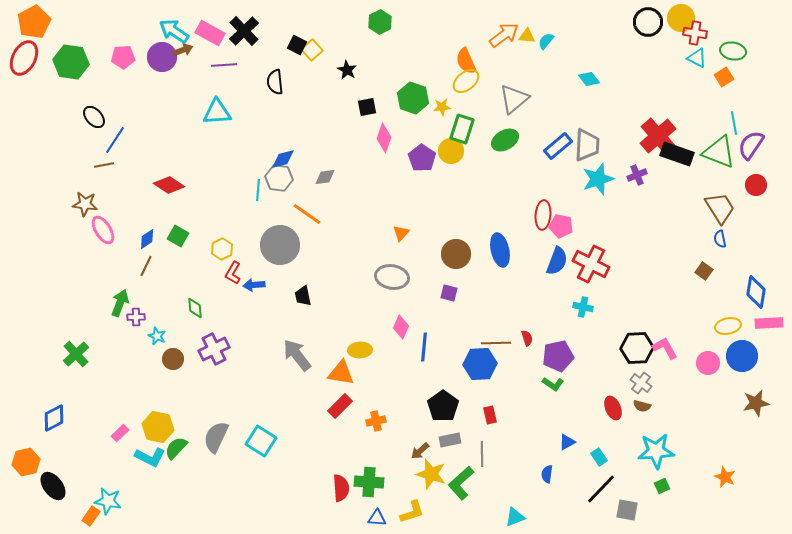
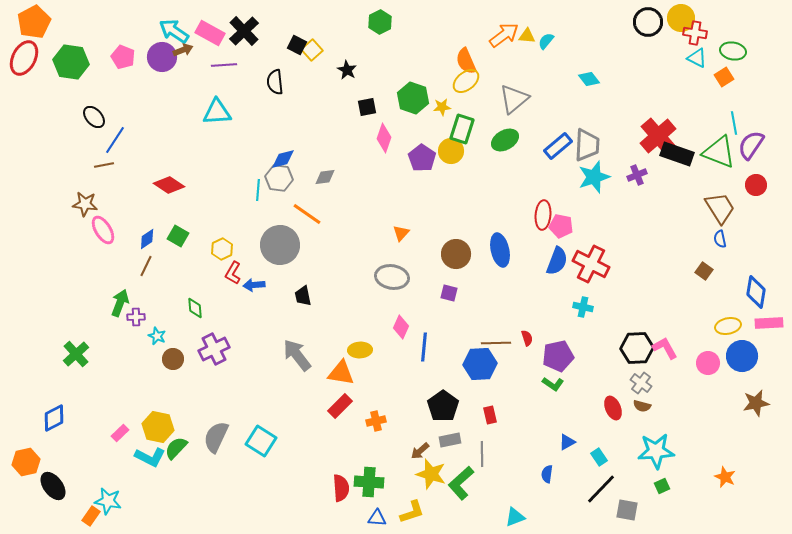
pink pentagon at (123, 57): rotated 25 degrees clockwise
cyan star at (598, 179): moved 4 px left, 2 px up
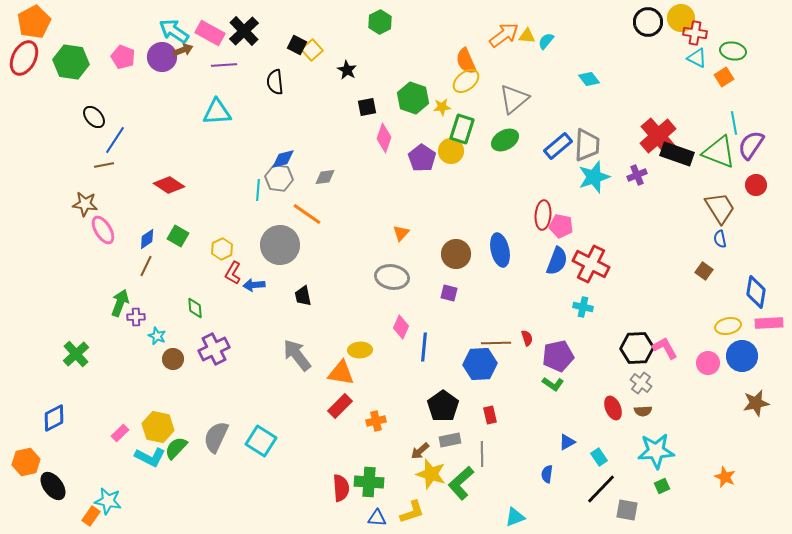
brown semicircle at (642, 406): moved 1 px right, 5 px down; rotated 18 degrees counterclockwise
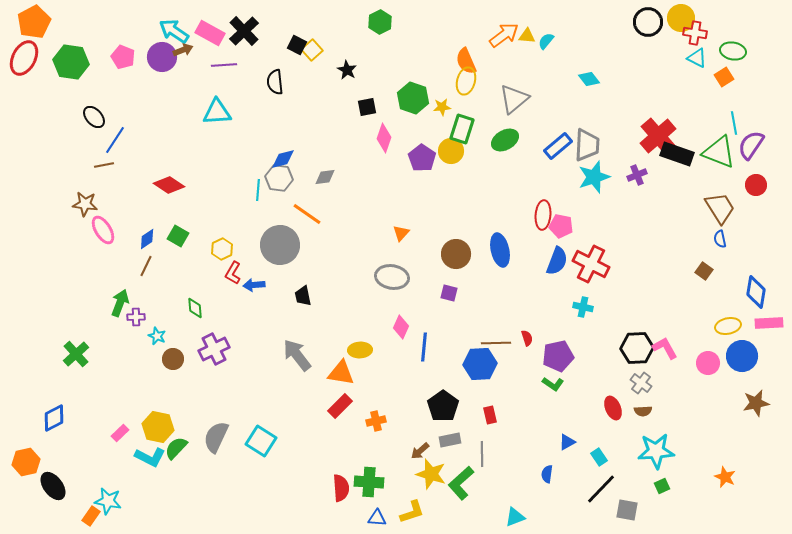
yellow ellipse at (466, 81): rotated 36 degrees counterclockwise
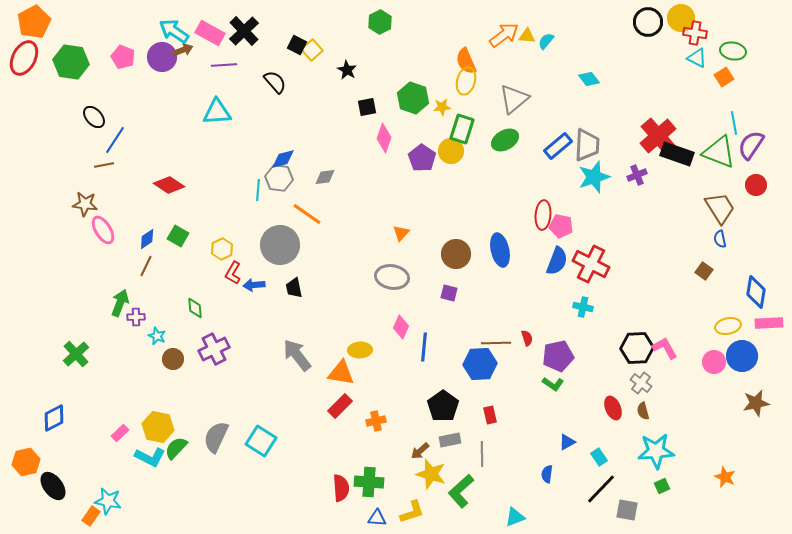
black semicircle at (275, 82): rotated 145 degrees clockwise
black trapezoid at (303, 296): moved 9 px left, 8 px up
pink circle at (708, 363): moved 6 px right, 1 px up
brown semicircle at (643, 411): rotated 78 degrees clockwise
green L-shape at (461, 483): moved 8 px down
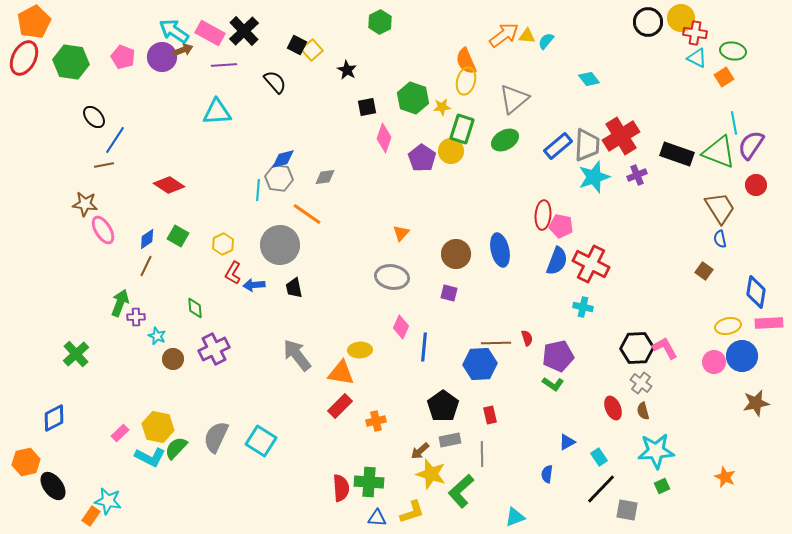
red cross at (658, 136): moved 37 px left; rotated 9 degrees clockwise
yellow hexagon at (222, 249): moved 1 px right, 5 px up
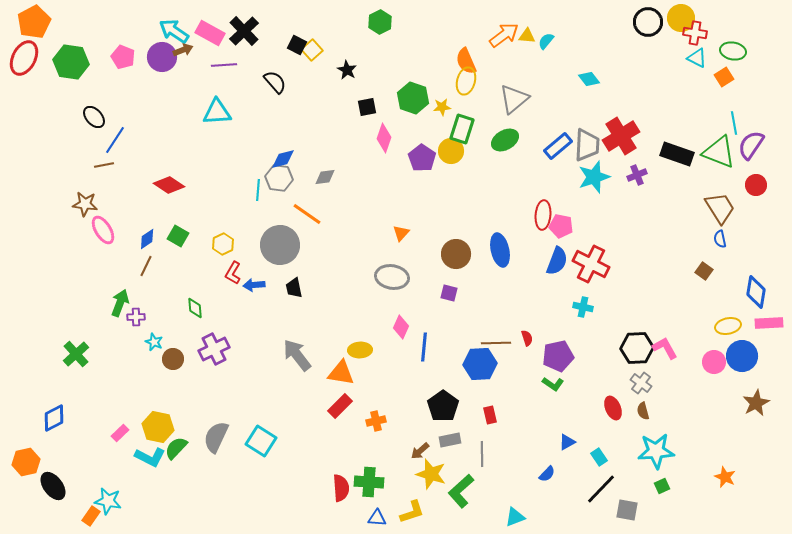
cyan star at (157, 336): moved 3 px left, 6 px down
brown star at (756, 403): rotated 16 degrees counterclockwise
blue semicircle at (547, 474): rotated 144 degrees counterclockwise
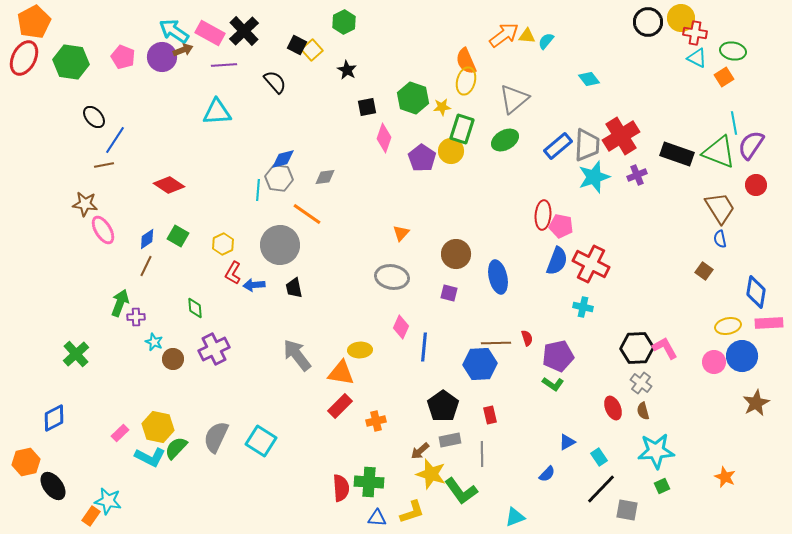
green hexagon at (380, 22): moved 36 px left
blue ellipse at (500, 250): moved 2 px left, 27 px down
green L-shape at (461, 491): rotated 84 degrees counterclockwise
